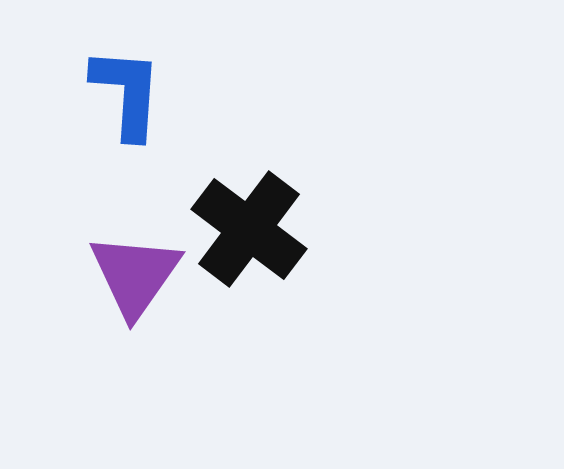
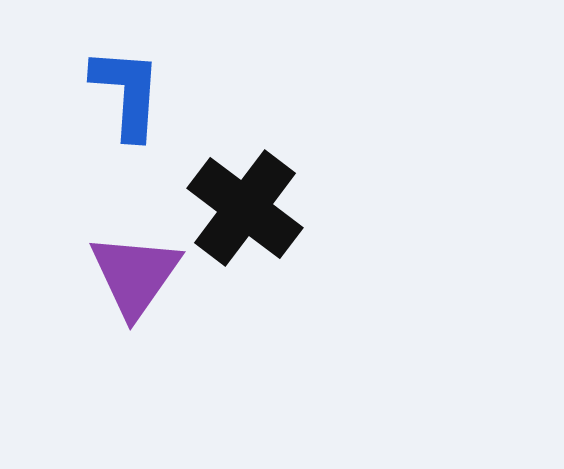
black cross: moved 4 px left, 21 px up
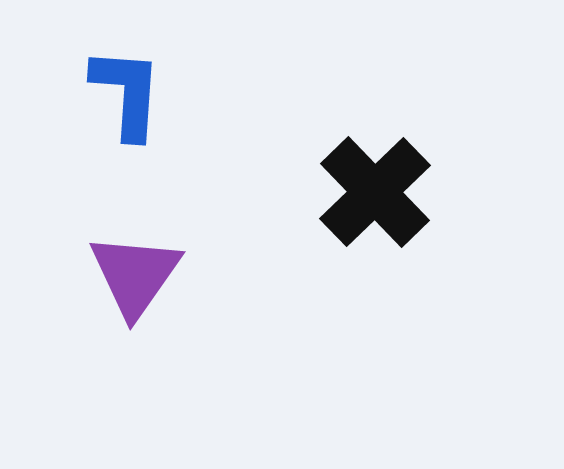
black cross: moved 130 px right, 16 px up; rotated 9 degrees clockwise
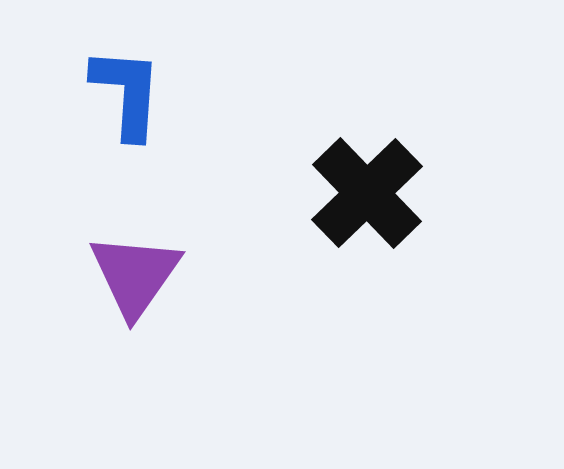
black cross: moved 8 px left, 1 px down
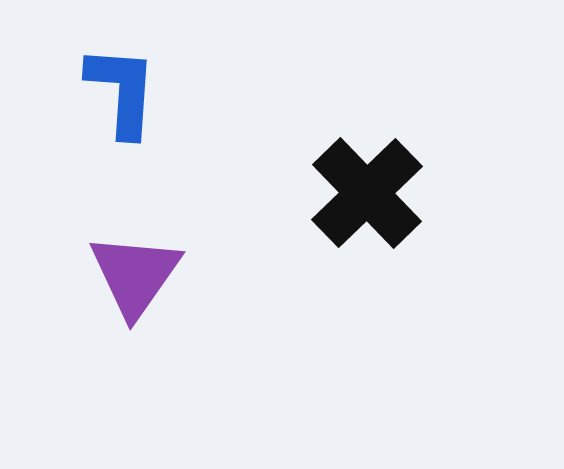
blue L-shape: moved 5 px left, 2 px up
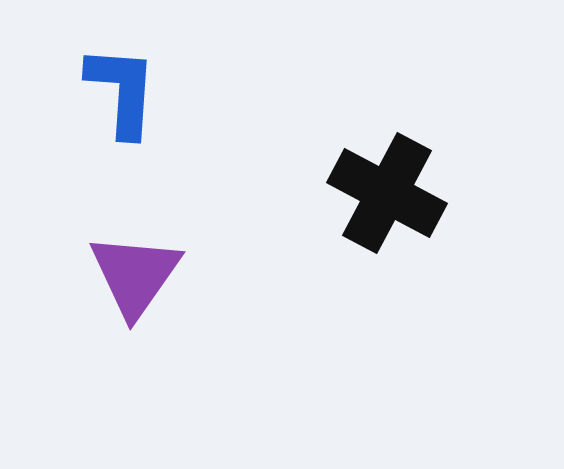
black cross: moved 20 px right; rotated 18 degrees counterclockwise
